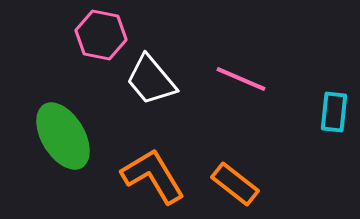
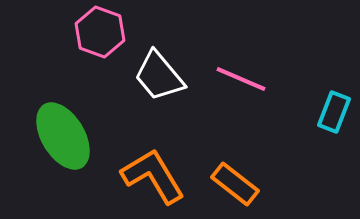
pink hexagon: moved 1 px left, 3 px up; rotated 9 degrees clockwise
white trapezoid: moved 8 px right, 4 px up
cyan rectangle: rotated 15 degrees clockwise
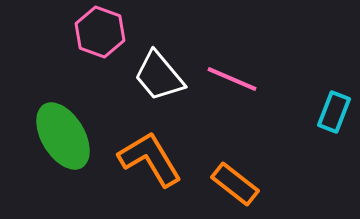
pink line: moved 9 px left
orange L-shape: moved 3 px left, 17 px up
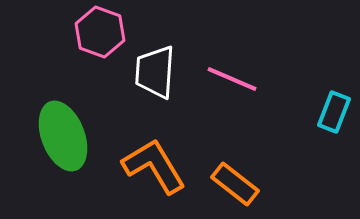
white trapezoid: moved 4 px left, 4 px up; rotated 44 degrees clockwise
green ellipse: rotated 10 degrees clockwise
orange L-shape: moved 4 px right, 7 px down
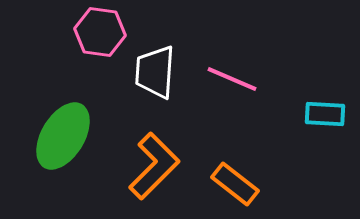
pink hexagon: rotated 12 degrees counterclockwise
cyan rectangle: moved 9 px left, 2 px down; rotated 72 degrees clockwise
green ellipse: rotated 52 degrees clockwise
orange L-shape: rotated 76 degrees clockwise
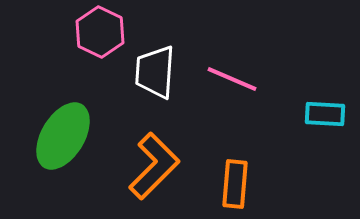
pink hexagon: rotated 18 degrees clockwise
orange rectangle: rotated 57 degrees clockwise
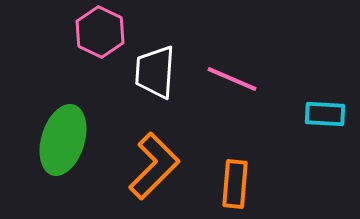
green ellipse: moved 4 px down; rotated 14 degrees counterclockwise
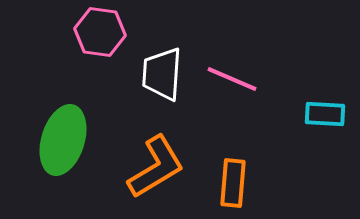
pink hexagon: rotated 18 degrees counterclockwise
white trapezoid: moved 7 px right, 2 px down
orange L-shape: moved 2 px right, 1 px down; rotated 14 degrees clockwise
orange rectangle: moved 2 px left, 1 px up
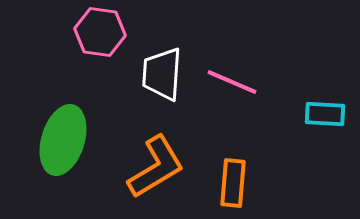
pink line: moved 3 px down
